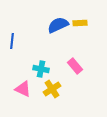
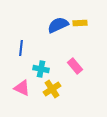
blue line: moved 9 px right, 7 px down
pink triangle: moved 1 px left, 1 px up
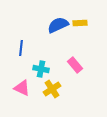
pink rectangle: moved 1 px up
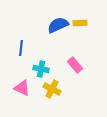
yellow cross: rotated 30 degrees counterclockwise
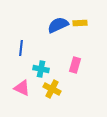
pink rectangle: rotated 56 degrees clockwise
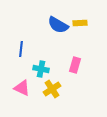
blue semicircle: rotated 125 degrees counterclockwise
blue line: moved 1 px down
yellow cross: rotated 30 degrees clockwise
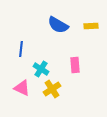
yellow rectangle: moved 11 px right, 3 px down
pink rectangle: rotated 21 degrees counterclockwise
cyan cross: rotated 21 degrees clockwise
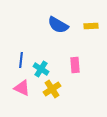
blue line: moved 11 px down
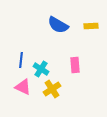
pink triangle: moved 1 px right, 1 px up
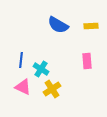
pink rectangle: moved 12 px right, 4 px up
